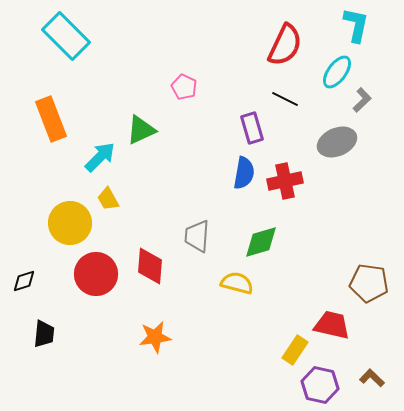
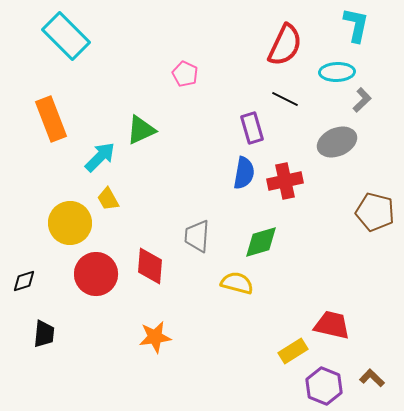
cyan ellipse: rotated 52 degrees clockwise
pink pentagon: moved 1 px right, 13 px up
brown pentagon: moved 6 px right, 71 px up; rotated 6 degrees clockwise
yellow rectangle: moved 2 px left, 1 px down; rotated 24 degrees clockwise
purple hexagon: moved 4 px right, 1 px down; rotated 9 degrees clockwise
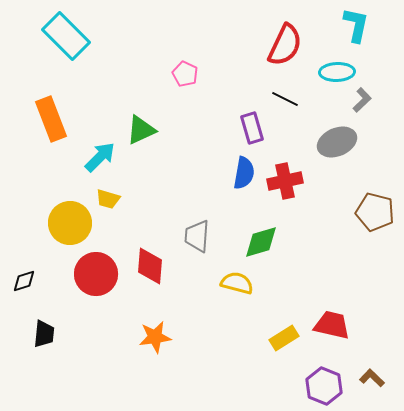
yellow trapezoid: rotated 45 degrees counterclockwise
yellow rectangle: moved 9 px left, 13 px up
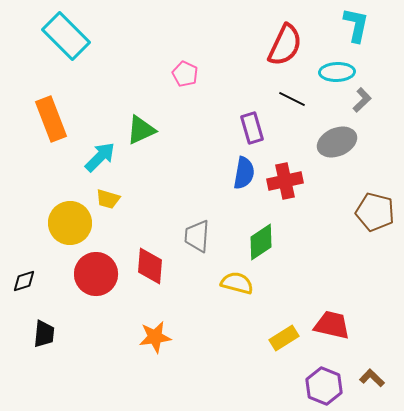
black line: moved 7 px right
green diamond: rotated 18 degrees counterclockwise
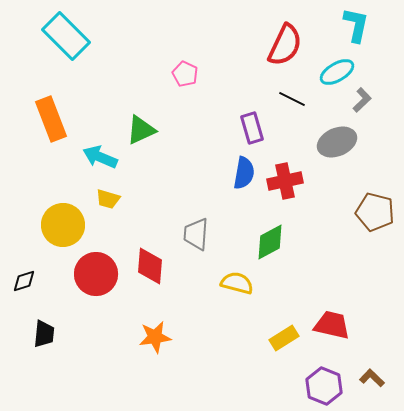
cyan ellipse: rotated 28 degrees counterclockwise
cyan arrow: rotated 112 degrees counterclockwise
yellow circle: moved 7 px left, 2 px down
gray trapezoid: moved 1 px left, 2 px up
green diamond: moved 9 px right; rotated 6 degrees clockwise
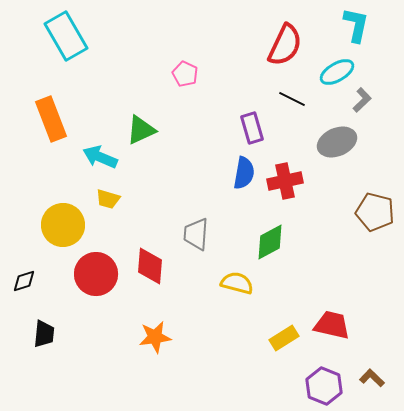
cyan rectangle: rotated 15 degrees clockwise
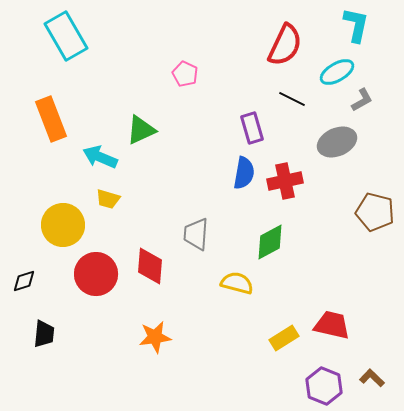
gray L-shape: rotated 15 degrees clockwise
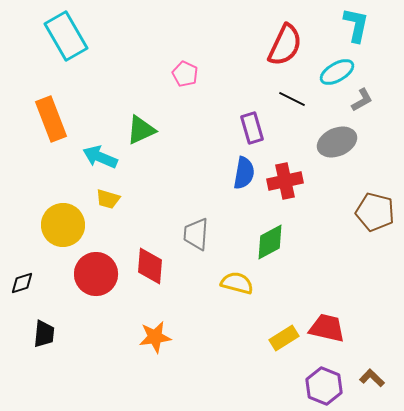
black diamond: moved 2 px left, 2 px down
red trapezoid: moved 5 px left, 3 px down
